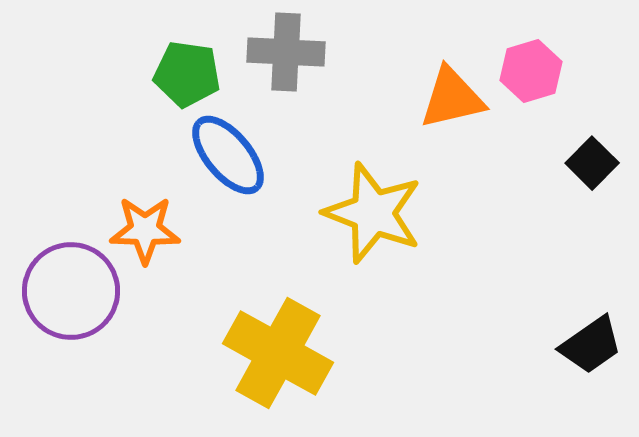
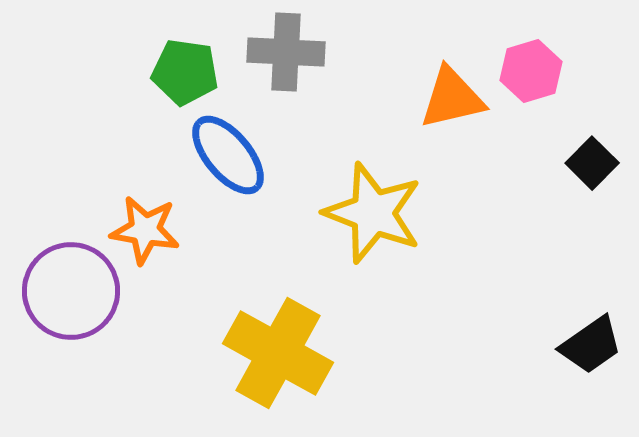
green pentagon: moved 2 px left, 2 px up
orange star: rotated 8 degrees clockwise
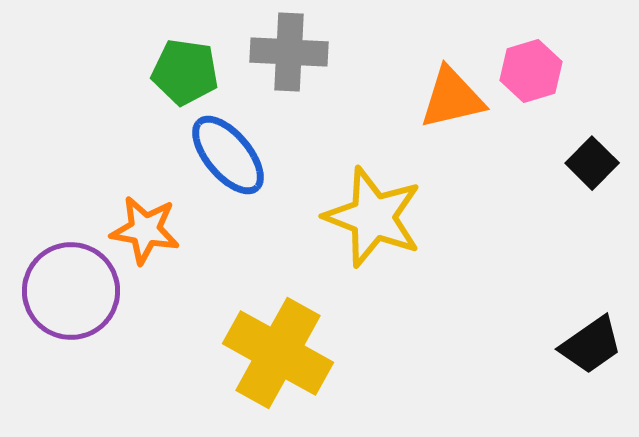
gray cross: moved 3 px right
yellow star: moved 4 px down
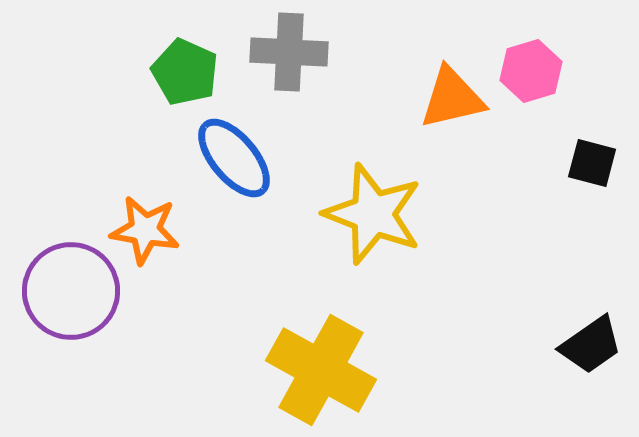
green pentagon: rotated 16 degrees clockwise
blue ellipse: moved 6 px right, 3 px down
black square: rotated 30 degrees counterclockwise
yellow star: moved 3 px up
yellow cross: moved 43 px right, 17 px down
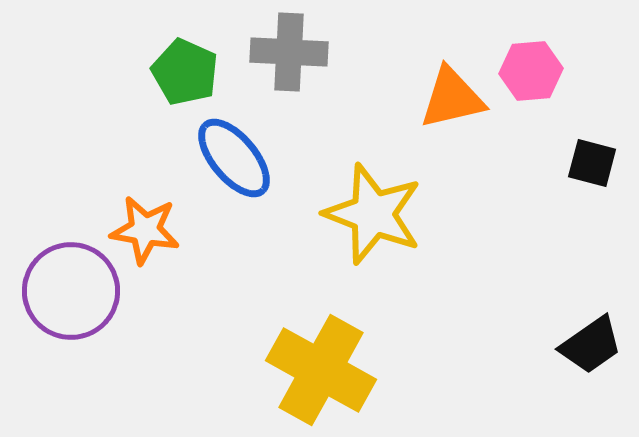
pink hexagon: rotated 12 degrees clockwise
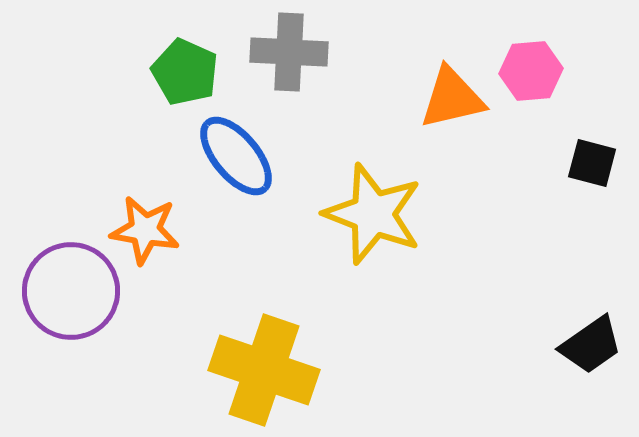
blue ellipse: moved 2 px right, 2 px up
yellow cross: moved 57 px left; rotated 10 degrees counterclockwise
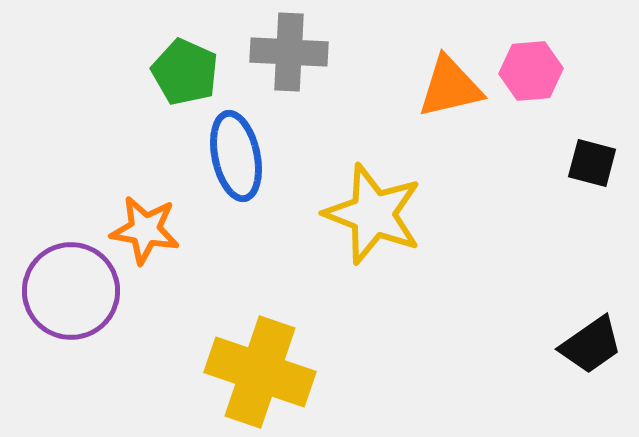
orange triangle: moved 2 px left, 11 px up
blue ellipse: rotated 28 degrees clockwise
yellow cross: moved 4 px left, 2 px down
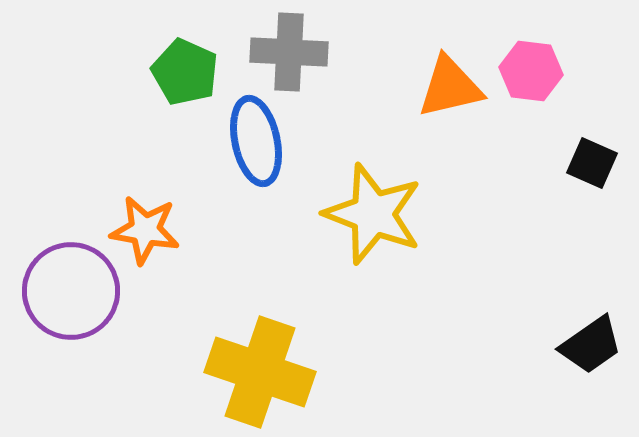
pink hexagon: rotated 12 degrees clockwise
blue ellipse: moved 20 px right, 15 px up
black square: rotated 9 degrees clockwise
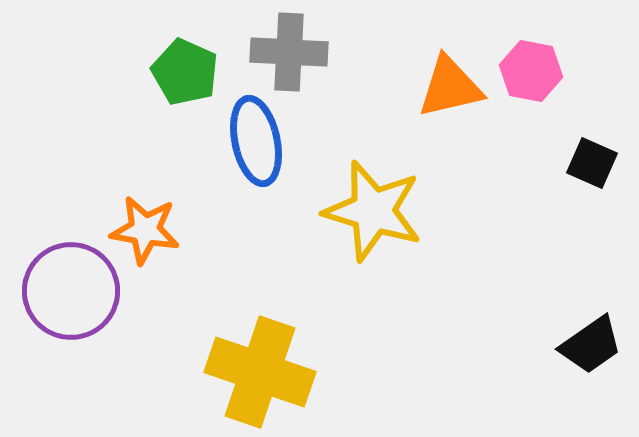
pink hexagon: rotated 4 degrees clockwise
yellow star: moved 3 px up; rotated 4 degrees counterclockwise
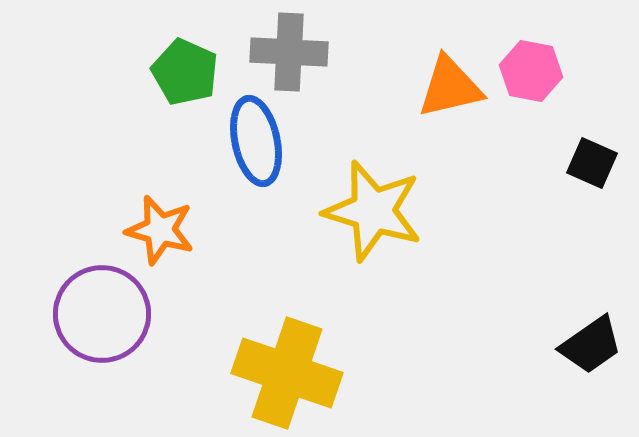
orange star: moved 15 px right; rotated 6 degrees clockwise
purple circle: moved 31 px right, 23 px down
yellow cross: moved 27 px right, 1 px down
